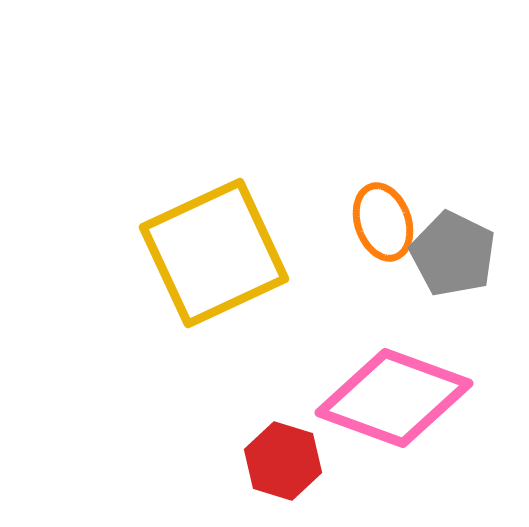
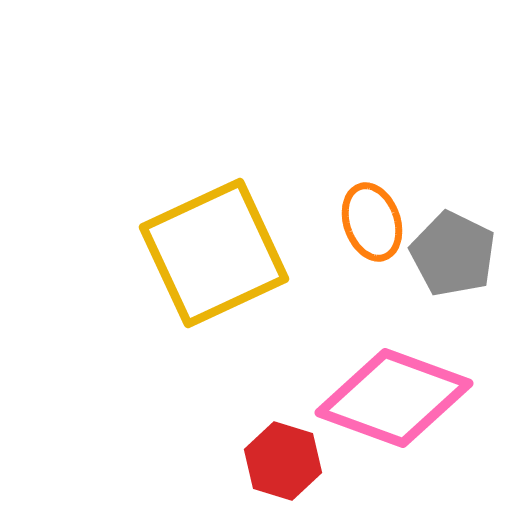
orange ellipse: moved 11 px left
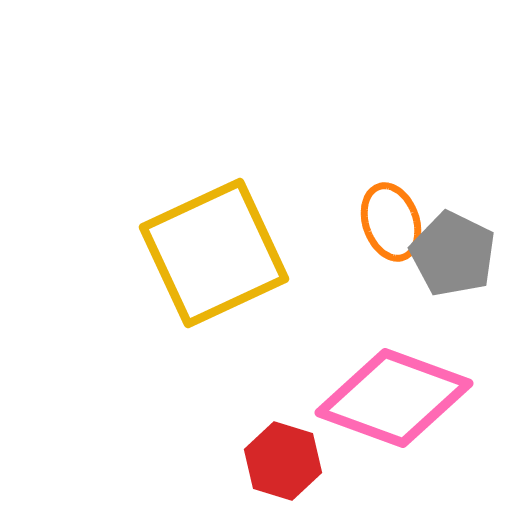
orange ellipse: moved 19 px right
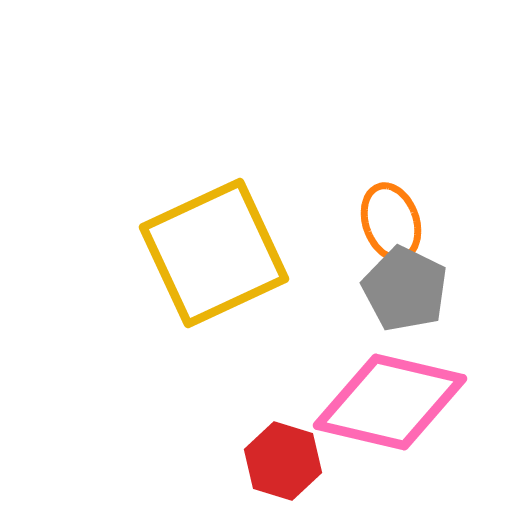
gray pentagon: moved 48 px left, 35 px down
pink diamond: moved 4 px left, 4 px down; rotated 7 degrees counterclockwise
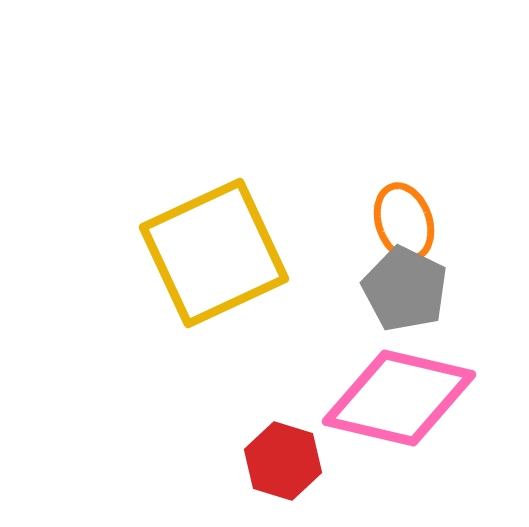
orange ellipse: moved 13 px right
pink diamond: moved 9 px right, 4 px up
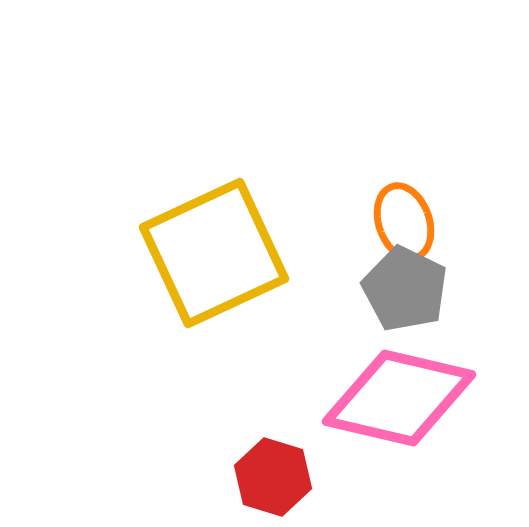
red hexagon: moved 10 px left, 16 px down
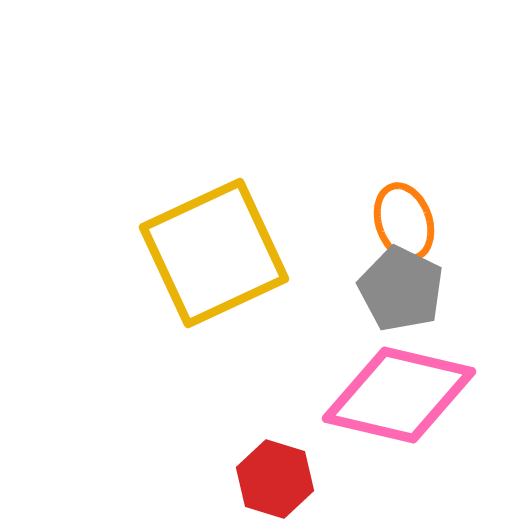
gray pentagon: moved 4 px left
pink diamond: moved 3 px up
red hexagon: moved 2 px right, 2 px down
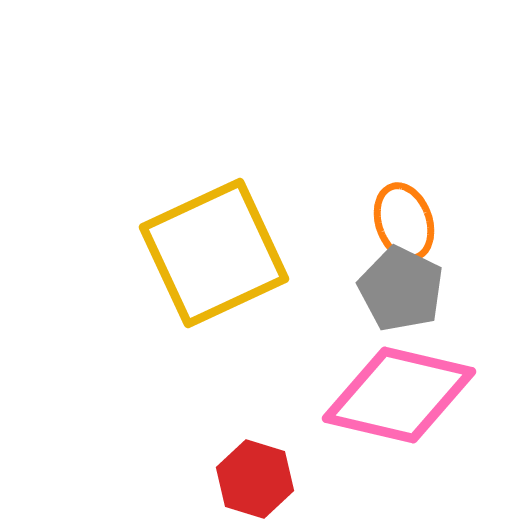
red hexagon: moved 20 px left
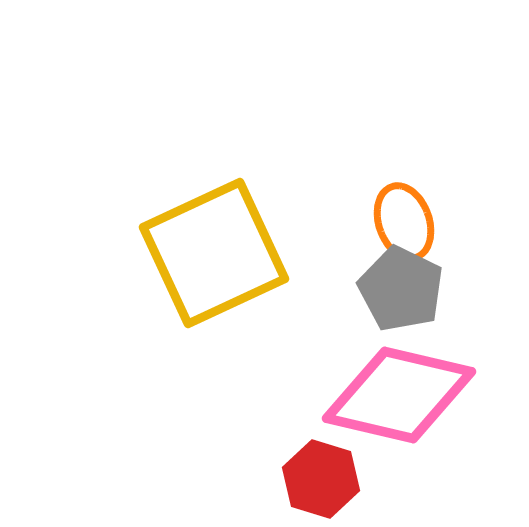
red hexagon: moved 66 px right
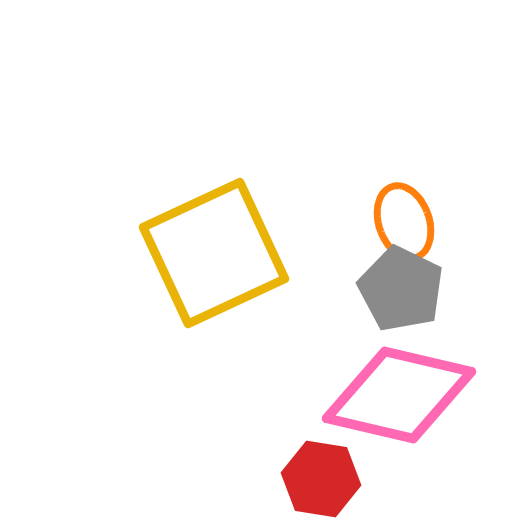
red hexagon: rotated 8 degrees counterclockwise
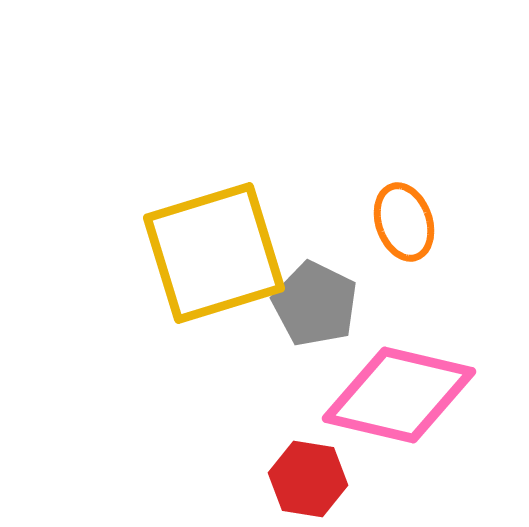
yellow square: rotated 8 degrees clockwise
gray pentagon: moved 86 px left, 15 px down
red hexagon: moved 13 px left
